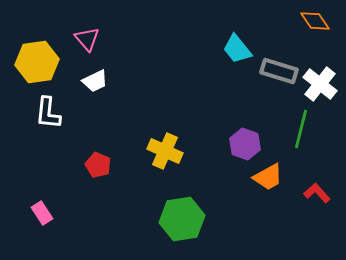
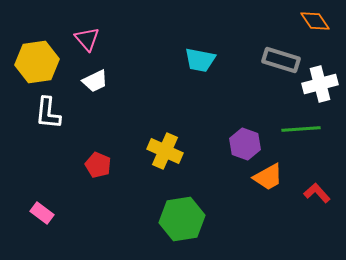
cyan trapezoid: moved 37 px left, 11 px down; rotated 40 degrees counterclockwise
gray rectangle: moved 2 px right, 11 px up
white cross: rotated 36 degrees clockwise
green line: rotated 72 degrees clockwise
pink rectangle: rotated 20 degrees counterclockwise
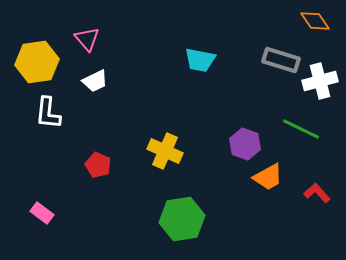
white cross: moved 3 px up
green line: rotated 30 degrees clockwise
